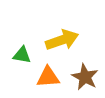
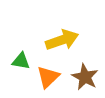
green triangle: moved 1 px left, 6 px down
orange triangle: rotated 40 degrees counterclockwise
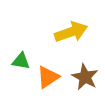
yellow arrow: moved 9 px right, 8 px up
orange triangle: rotated 10 degrees clockwise
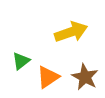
green triangle: rotated 48 degrees counterclockwise
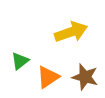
green triangle: moved 1 px left
brown star: rotated 12 degrees counterclockwise
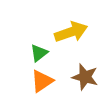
green triangle: moved 19 px right, 8 px up
orange triangle: moved 6 px left, 4 px down
